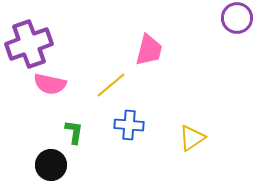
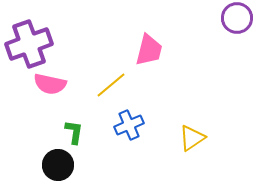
blue cross: rotated 28 degrees counterclockwise
black circle: moved 7 px right
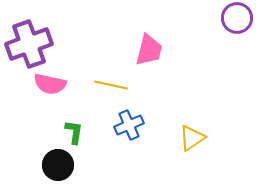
yellow line: rotated 52 degrees clockwise
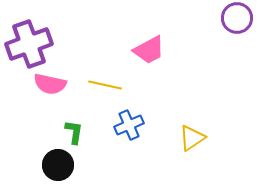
pink trapezoid: rotated 48 degrees clockwise
yellow line: moved 6 px left
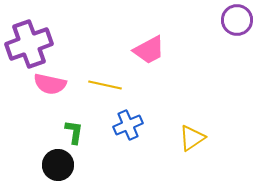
purple circle: moved 2 px down
blue cross: moved 1 px left
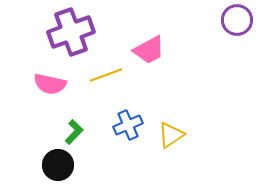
purple cross: moved 42 px right, 12 px up
yellow line: moved 1 px right, 10 px up; rotated 32 degrees counterclockwise
green L-shape: rotated 35 degrees clockwise
yellow triangle: moved 21 px left, 3 px up
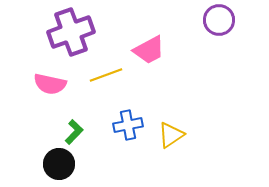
purple circle: moved 18 px left
blue cross: rotated 12 degrees clockwise
black circle: moved 1 px right, 1 px up
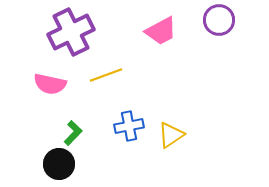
purple cross: rotated 6 degrees counterclockwise
pink trapezoid: moved 12 px right, 19 px up
blue cross: moved 1 px right, 1 px down
green L-shape: moved 1 px left, 1 px down
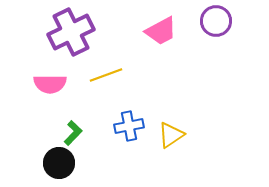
purple circle: moved 3 px left, 1 px down
pink semicircle: rotated 12 degrees counterclockwise
black circle: moved 1 px up
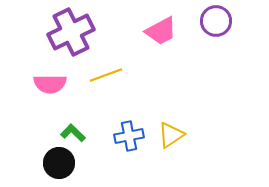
blue cross: moved 10 px down
green L-shape: rotated 90 degrees counterclockwise
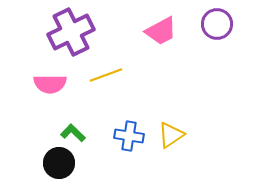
purple circle: moved 1 px right, 3 px down
blue cross: rotated 20 degrees clockwise
